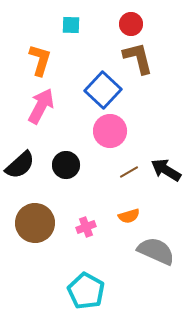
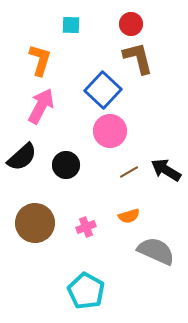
black semicircle: moved 2 px right, 8 px up
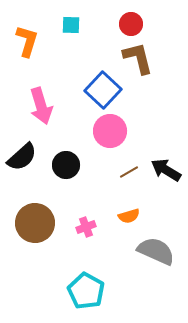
orange L-shape: moved 13 px left, 19 px up
pink arrow: rotated 135 degrees clockwise
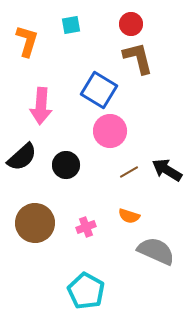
cyan square: rotated 12 degrees counterclockwise
blue square: moved 4 px left; rotated 12 degrees counterclockwise
pink arrow: rotated 21 degrees clockwise
black arrow: moved 1 px right
orange semicircle: rotated 35 degrees clockwise
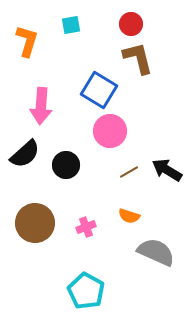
black semicircle: moved 3 px right, 3 px up
gray semicircle: moved 1 px down
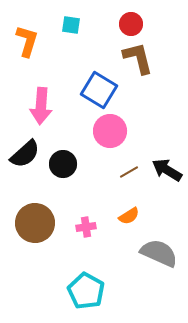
cyan square: rotated 18 degrees clockwise
black circle: moved 3 px left, 1 px up
orange semicircle: rotated 50 degrees counterclockwise
pink cross: rotated 12 degrees clockwise
gray semicircle: moved 3 px right, 1 px down
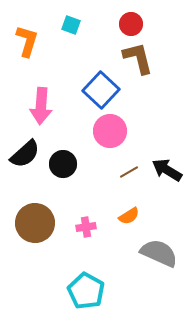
cyan square: rotated 12 degrees clockwise
blue square: moved 2 px right; rotated 12 degrees clockwise
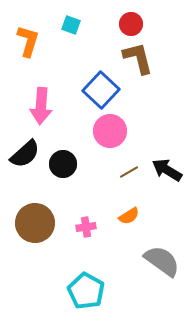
orange L-shape: moved 1 px right
gray semicircle: moved 3 px right, 8 px down; rotated 12 degrees clockwise
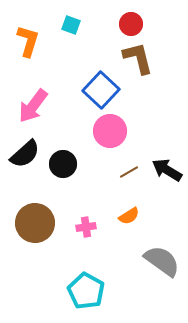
pink arrow: moved 8 px left; rotated 33 degrees clockwise
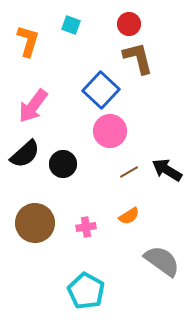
red circle: moved 2 px left
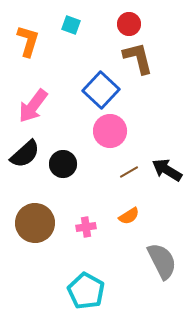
gray semicircle: rotated 27 degrees clockwise
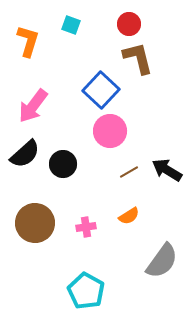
gray semicircle: rotated 63 degrees clockwise
